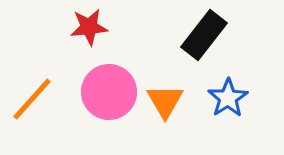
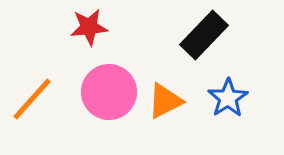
black rectangle: rotated 6 degrees clockwise
orange triangle: rotated 33 degrees clockwise
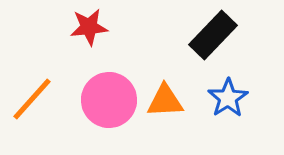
black rectangle: moved 9 px right
pink circle: moved 8 px down
orange triangle: rotated 24 degrees clockwise
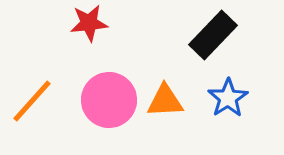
red star: moved 4 px up
orange line: moved 2 px down
